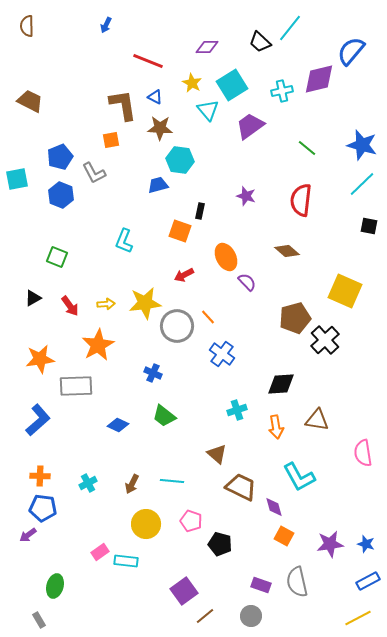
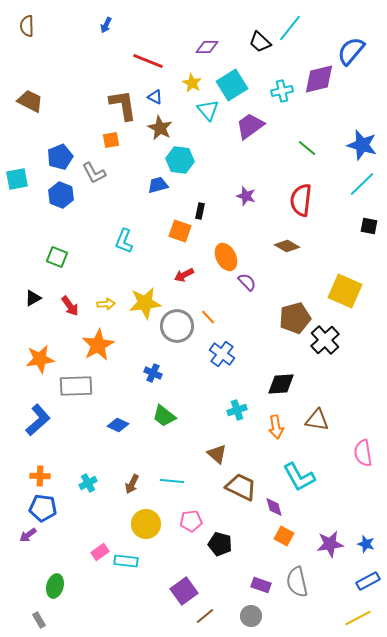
brown star at (160, 128): rotated 25 degrees clockwise
brown diamond at (287, 251): moved 5 px up; rotated 10 degrees counterclockwise
pink pentagon at (191, 521): rotated 25 degrees counterclockwise
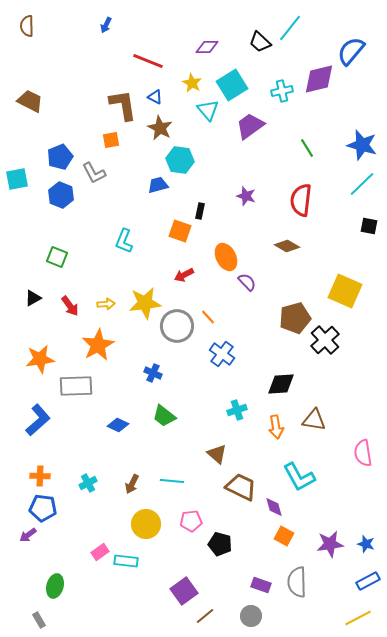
green line at (307, 148): rotated 18 degrees clockwise
brown triangle at (317, 420): moved 3 px left
gray semicircle at (297, 582): rotated 12 degrees clockwise
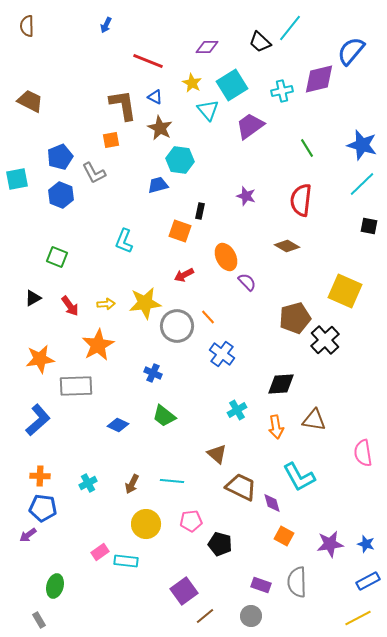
cyan cross at (237, 410): rotated 12 degrees counterclockwise
purple diamond at (274, 507): moved 2 px left, 4 px up
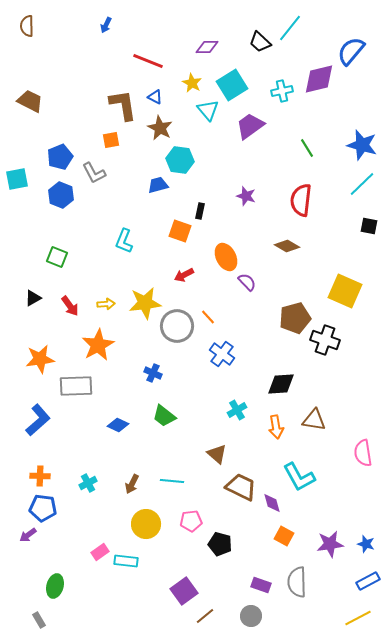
black cross at (325, 340): rotated 28 degrees counterclockwise
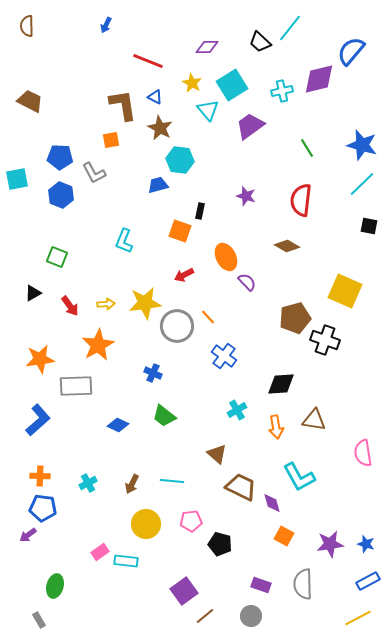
blue pentagon at (60, 157): rotated 25 degrees clockwise
black triangle at (33, 298): moved 5 px up
blue cross at (222, 354): moved 2 px right, 2 px down
gray semicircle at (297, 582): moved 6 px right, 2 px down
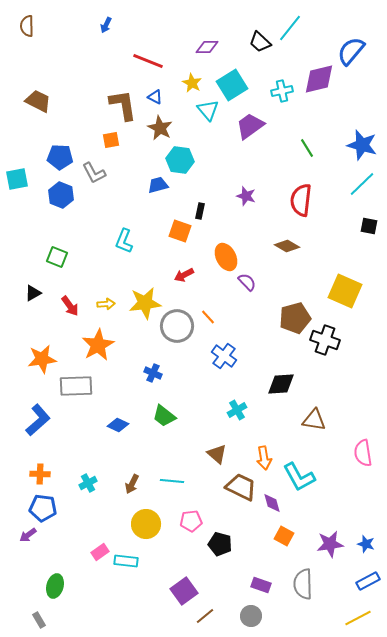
brown trapezoid at (30, 101): moved 8 px right
orange star at (40, 359): moved 2 px right
orange arrow at (276, 427): moved 12 px left, 31 px down
orange cross at (40, 476): moved 2 px up
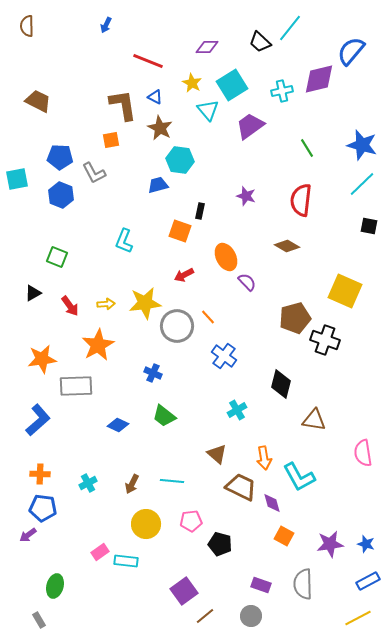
black diamond at (281, 384): rotated 72 degrees counterclockwise
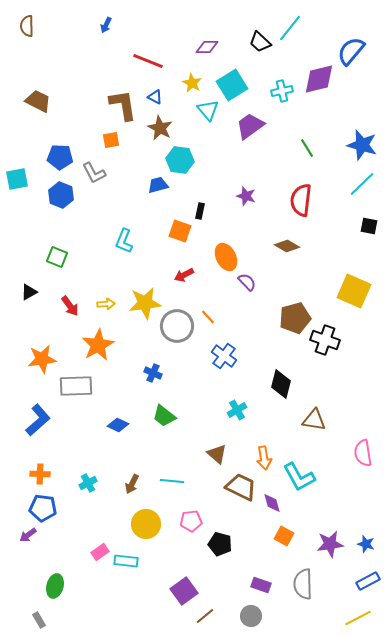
yellow square at (345, 291): moved 9 px right
black triangle at (33, 293): moved 4 px left, 1 px up
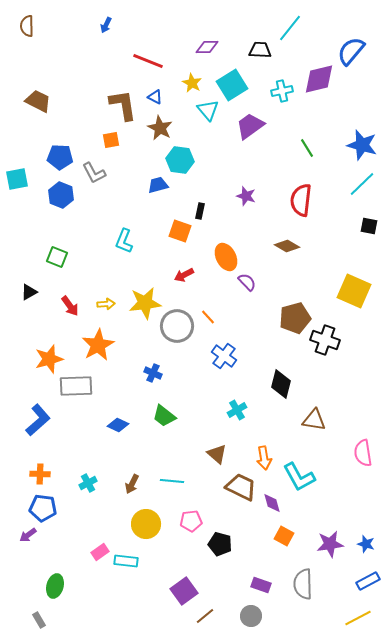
black trapezoid at (260, 42): moved 8 px down; rotated 140 degrees clockwise
orange star at (42, 359): moved 7 px right; rotated 8 degrees counterclockwise
